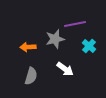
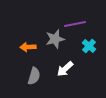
white arrow: rotated 102 degrees clockwise
gray semicircle: moved 3 px right
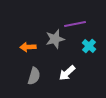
white arrow: moved 2 px right, 4 px down
